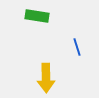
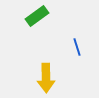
green rectangle: rotated 45 degrees counterclockwise
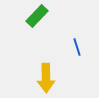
green rectangle: rotated 10 degrees counterclockwise
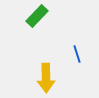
blue line: moved 7 px down
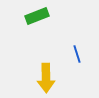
green rectangle: rotated 25 degrees clockwise
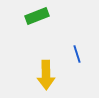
yellow arrow: moved 3 px up
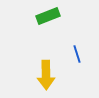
green rectangle: moved 11 px right
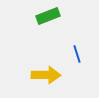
yellow arrow: rotated 88 degrees counterclockwise
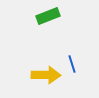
blue line: moved 5 px left, 10 px down
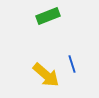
yellow arrow: rotated 40 degrees clockwise
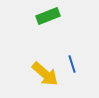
yellow arrow: moved 1 px left, 1 px up
